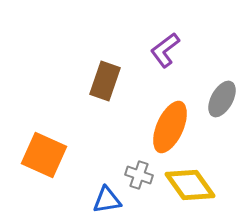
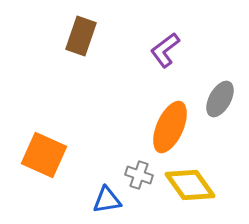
brown rectangle: moved 24 px left, 45 px up
gray ellipse: moved 2 px left
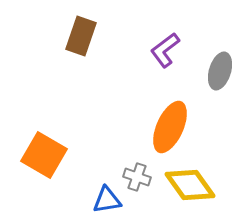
gray ellipse: moved 28 px up; rotated 12 degrees counterclockwise
orange square: rotated 6 degrees clockwise
gray cross: moved 2 px left, 2 px down
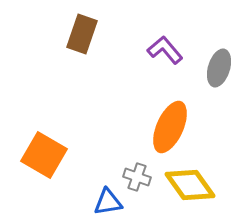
brown rectangle: moved 1 px right, 2 px up
purple L-shape: rotated 87 degrees clockwise
gray ellipse: moved 1 px left, 3 px up
blue triangle: moved 1 px right, 2 px down
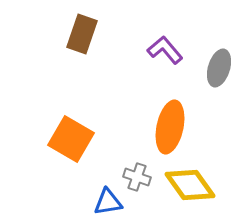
orange ellipse: rotated 12 degrees counterclockwise
orange square: moved 27 px right, 16 px up
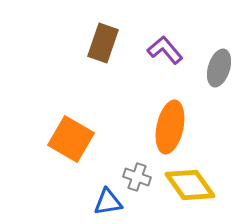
brown rectangle: moved 21 px right, 9 px down
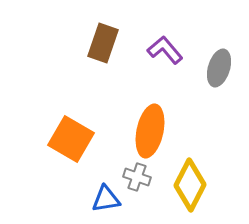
orange ellipse: moved 20 px left, 4 px down
yellow diamond: rotated 63 degrees clockwise
blue triangle: moved 2 px left, 3 px up
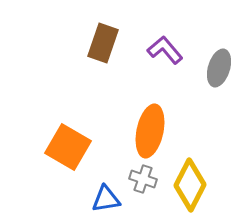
orange square: moved 3 px left, 8 px down
gray cross: moved 6 px right, 2 px down
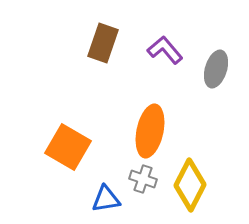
gray ellipse: moved 3 px left, 1 px down
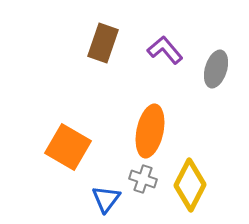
blue triangle: rotated 44 degrees counterclockwise
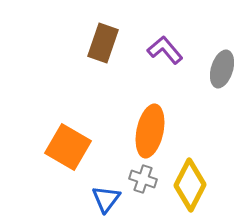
gray ellipse: moved 6 px right
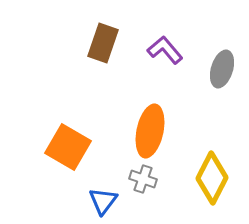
yellow diamond: moved 22 px right, 7 px up
blue triangle: moved 3 px left, 2 px down
